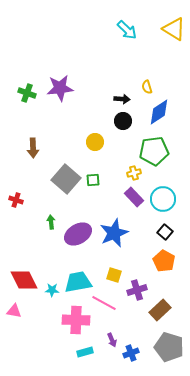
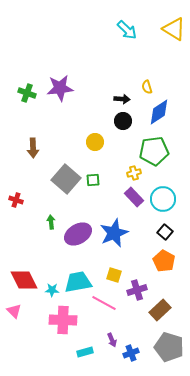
pink triangle: rotated 35 degrees clockwise
pink cross: moved 13 px left
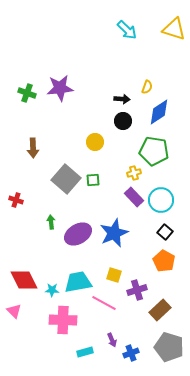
yellow triangle: rotated 15 degrees counterclockwise
yellow semicircle: rotated 144 degrees counterclockwise
green pentagon: rotated 16 degrees clockwise
cyan circle: moved 2 px left, 1 px down
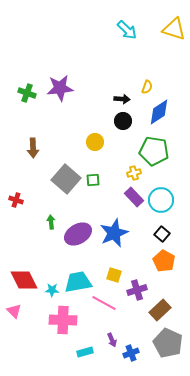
black square: moved 3 px left, 2 px down
gray pentagon: moved 1 px left, 4 px up; rotated 8 degrees clockwise
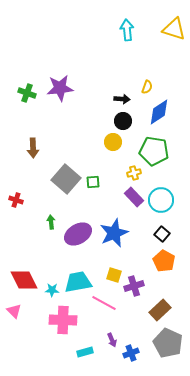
cyan arrow: rotated 140 degrees counterclockwise
yellow circle: moved 18 px right
green square: moved 2 px down
purple cross: moved 3 px left, 4 px up
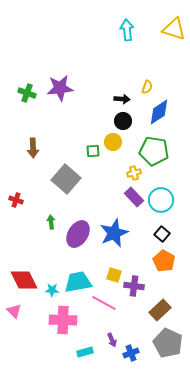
green square: moved 31 px up
purple ellipse: rotated 28 degrees counterclockwise
purple cross: rotated 24 degrees clockwise
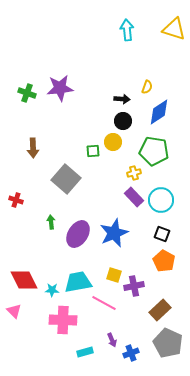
black square: rotated 21 degrees counterclockwise
purple cross: rotated 18 degrees counterclockwise
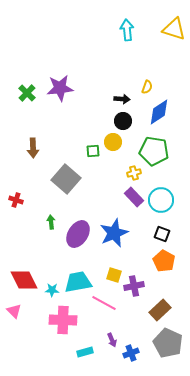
green cross: rotated 24 degrees clockwise
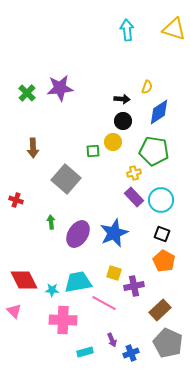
yellow square: moved 2 px up
